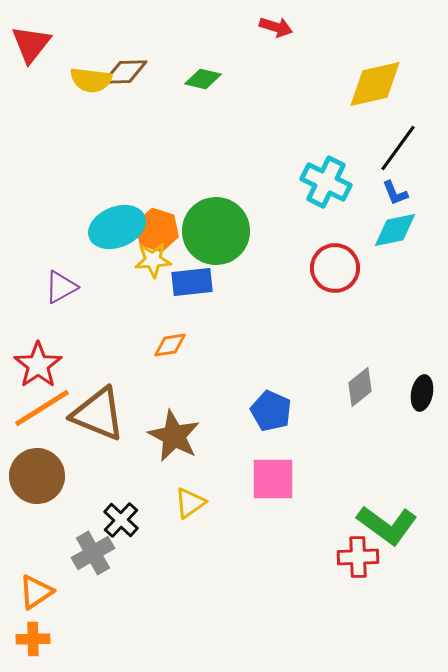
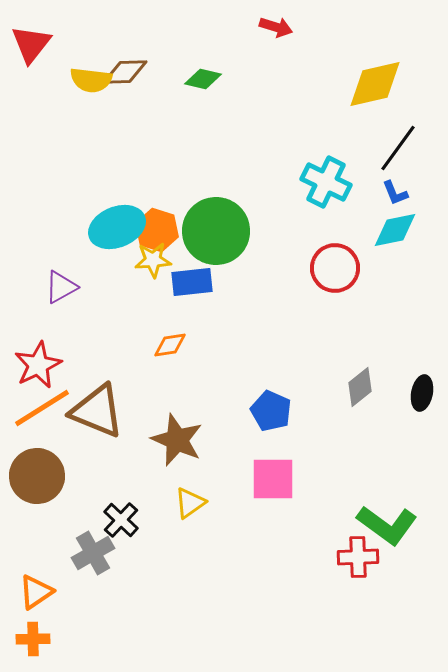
red star: rotated 9 degrees clockwise
brown triangle: moved 1 px left, 3 px up
brown star: moved 3 px right, 4 px down; rotated 4 degrees counterclockwise
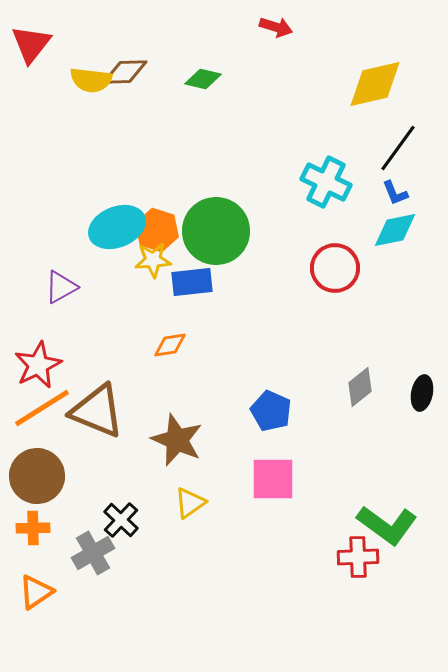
orange cross: moved 111 px up
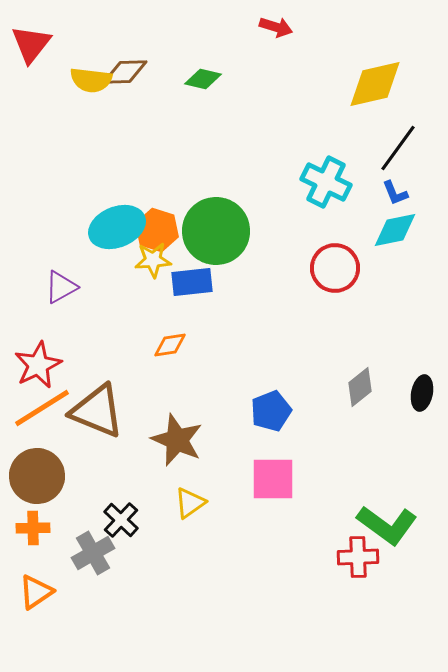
blue pentagon: rotated 27 degrees clockwise
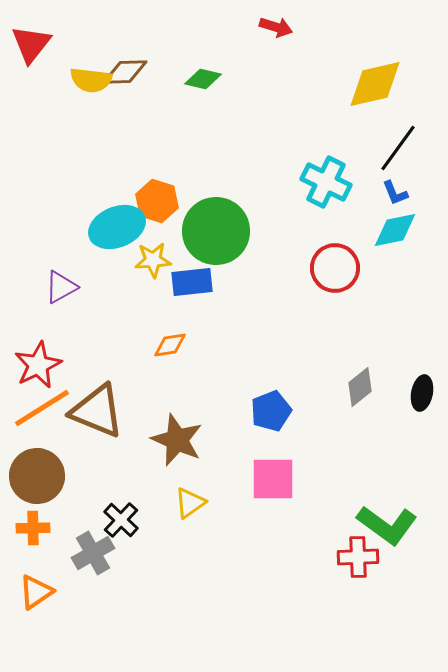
orange hexagon: moved 29 px up
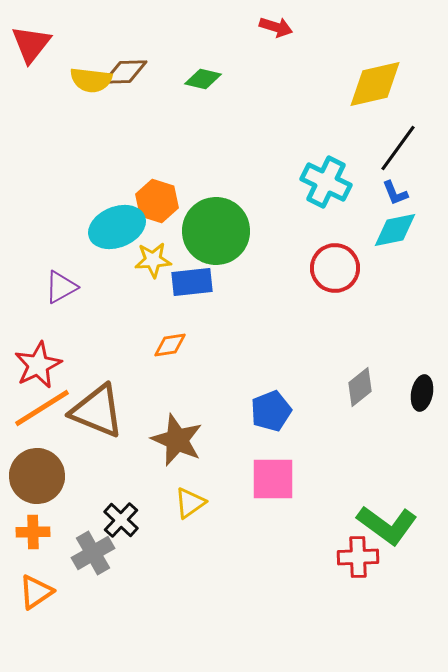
orange cross: moved 4 px down
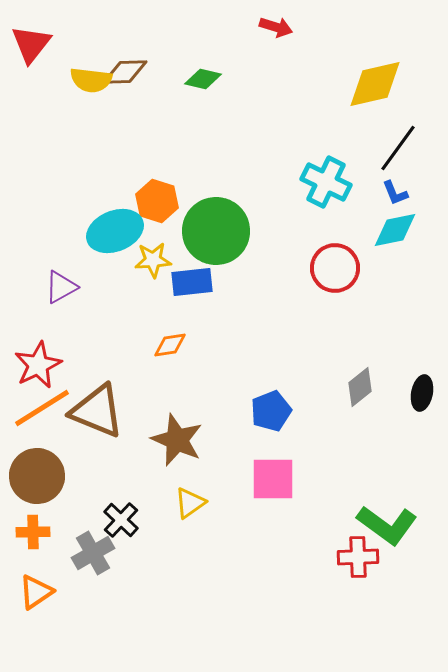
cyan ellipse: moved 2 px left, 4 px down
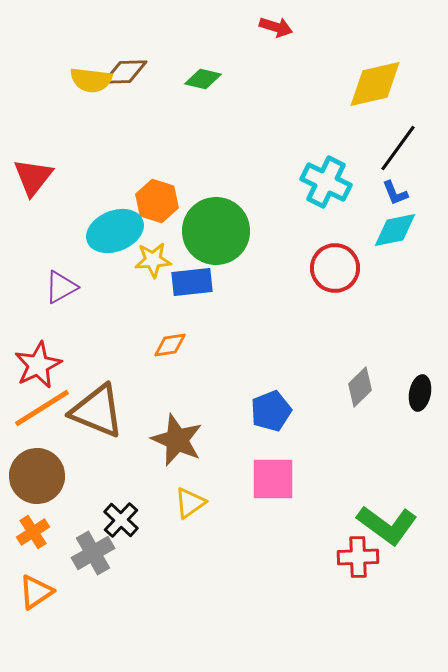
red triangle: moved 2 px right, 133 px down
gray diamond: rotated 6 degrees counterclockwise
black ellipse: moved 2 px left
orange cross: rotated 32 degrees counterclockwise
